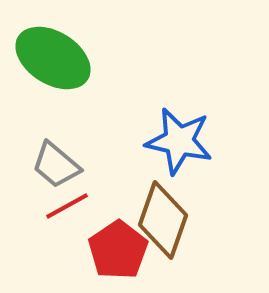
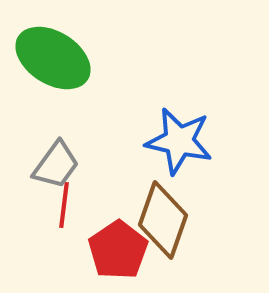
gray trapezoid: rotated 94 degrees counterclockwise
red line: moved 3 px left, 1 px up; rotated 54 degrees counterclockwise
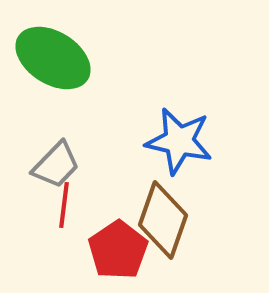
gray trapezoid: rotated 8 degrees clockwise
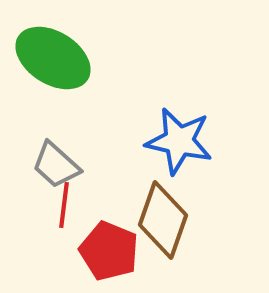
gray trapezoid: rotated 88 degrees clockwise
red pentagon: moved 9 px left, 1 px down; rotated 16 degrees counterclockwise
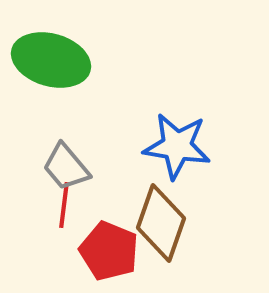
green ellipse: moved 2 px left, 2 px down; rotated 16 degrees counterclockwise
blue star: moved 2 px left, 5 px down; rotated 4 degrees counterclockwise
gray trapezoid: moved 10 px right, 2 px down; rotated 8 degrees clockwise
brown diamond: moved 2 px left, 3 px down
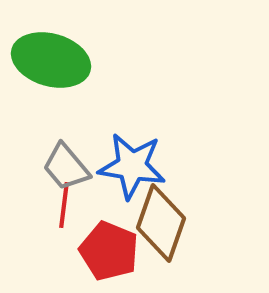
blue star: moved 45 px left, 20 px down
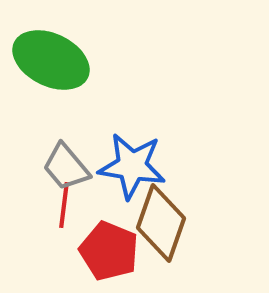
green ellipse: rotated 10 degrees clockwise
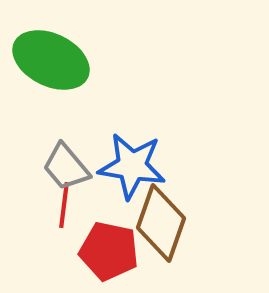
red pentagon: rotated 10 degrees counterclockwise
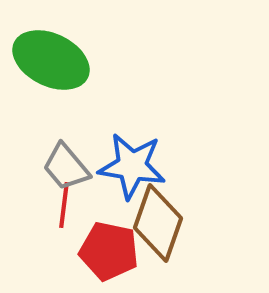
brown diamond: moved 3 px left
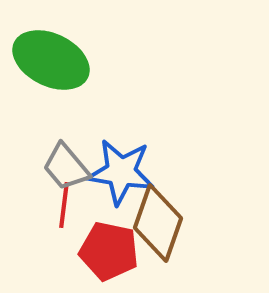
blue star: moved 11 px left, 6 px down
